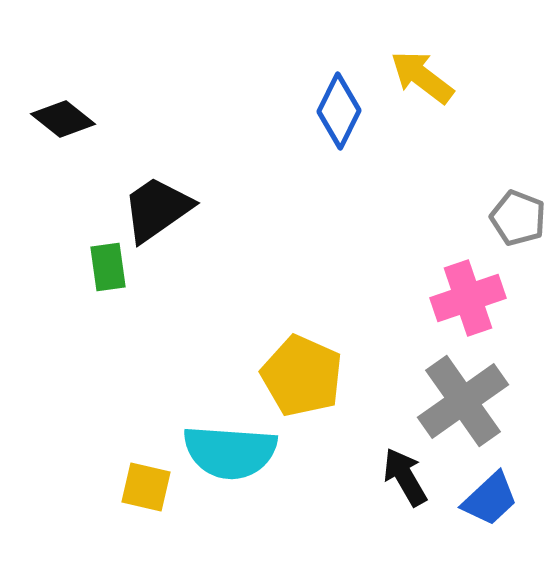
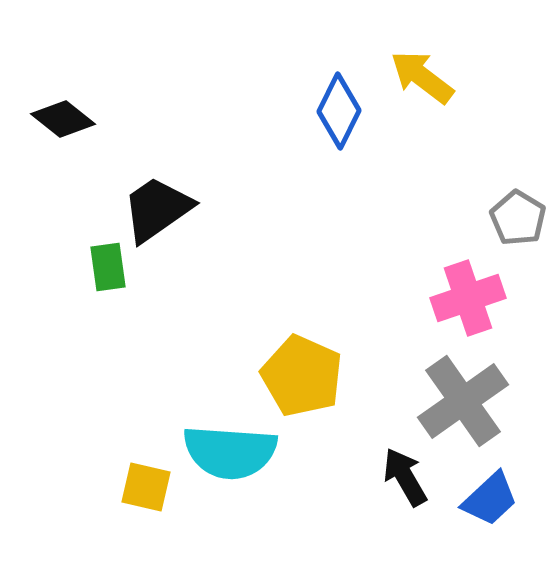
gray pentagon: rotated 10 degrees clockwise
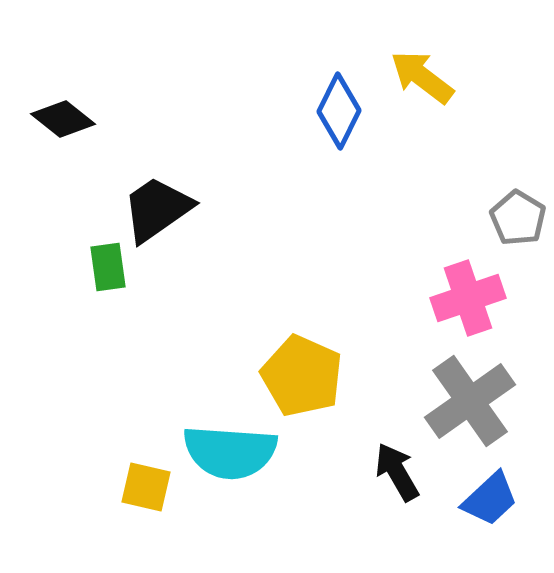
gray cross: moved 7 px right
black arrow: moved 8 px left, 5 px up
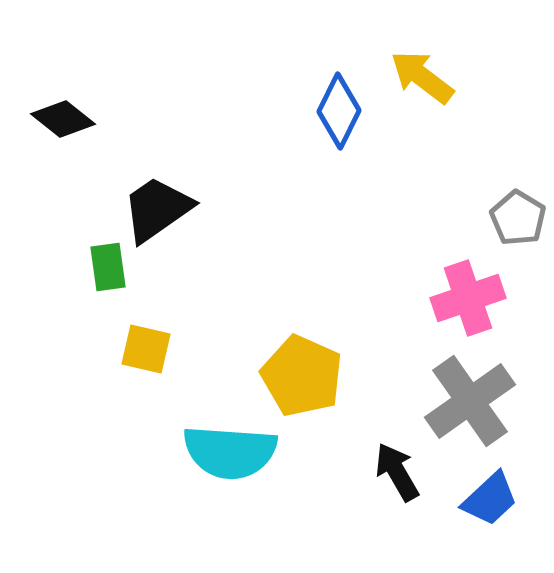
yellow square: moved 138 px up
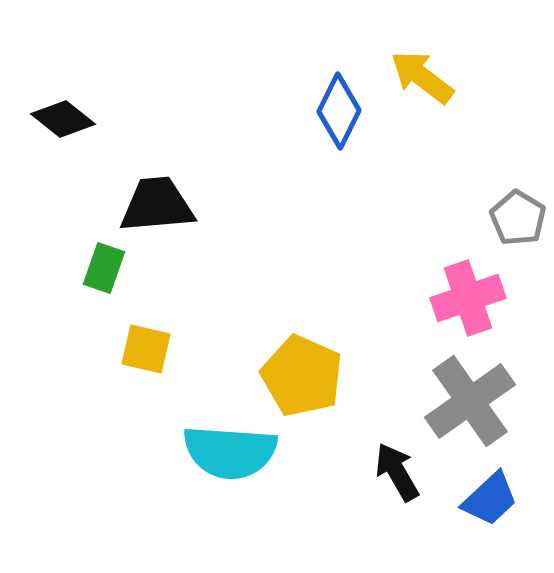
black trapezoid: moved 4 px up; rotated 30 degrees clockwise
green rectangle: moved 4 px left, 1 px down; rotated 27 degrees clockwise
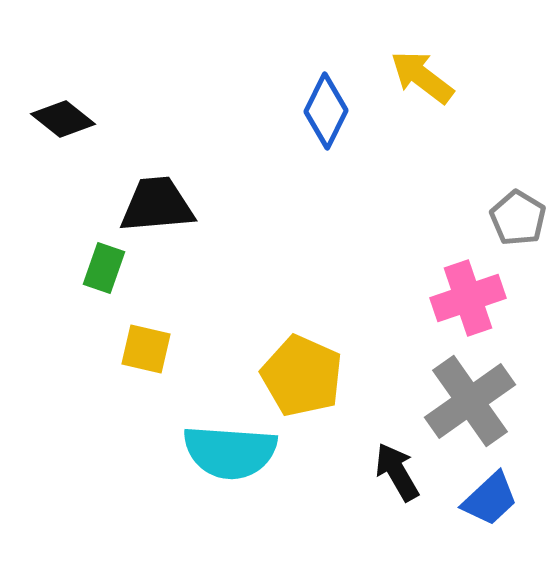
blue diamond: moved 13 px left
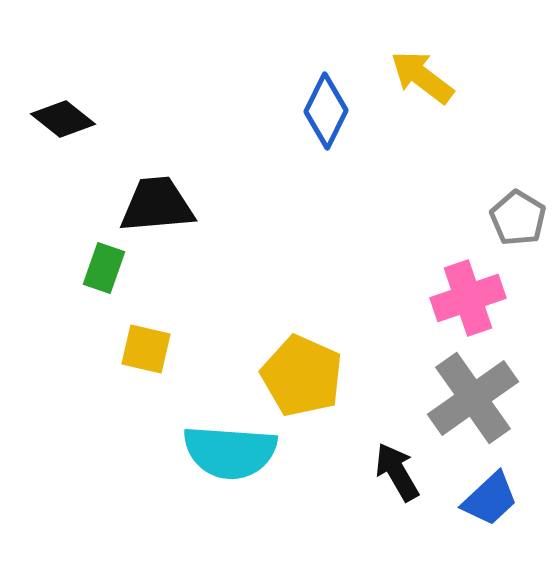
gray cross: moved 3 px right, 3 px up
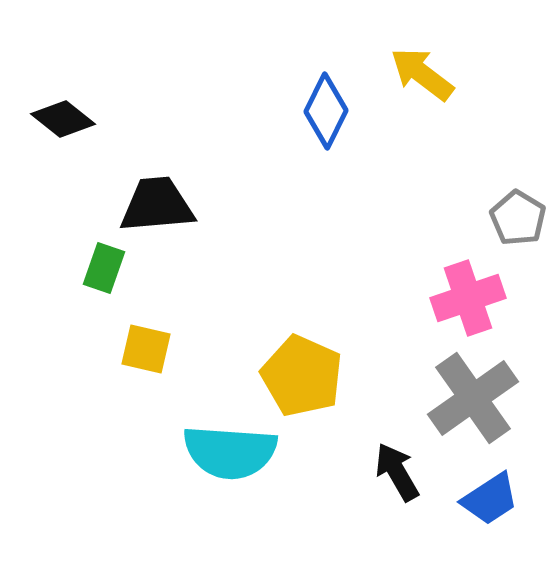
yellow arrow: moved 3 px up
blue trapezoid: rotated 10 degrees clockwise
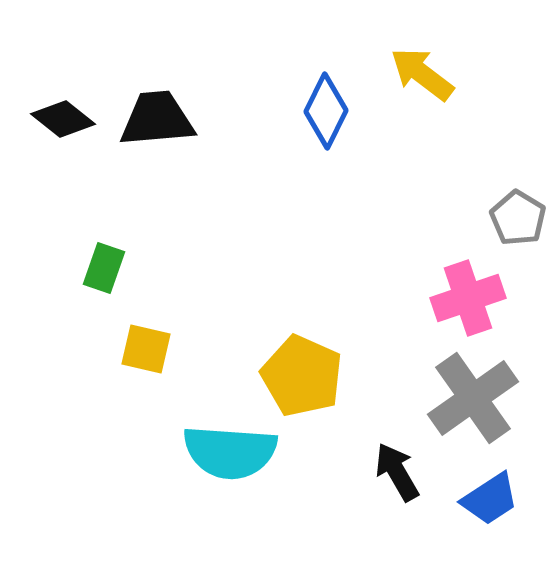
black trapezoid: moved 86 px up
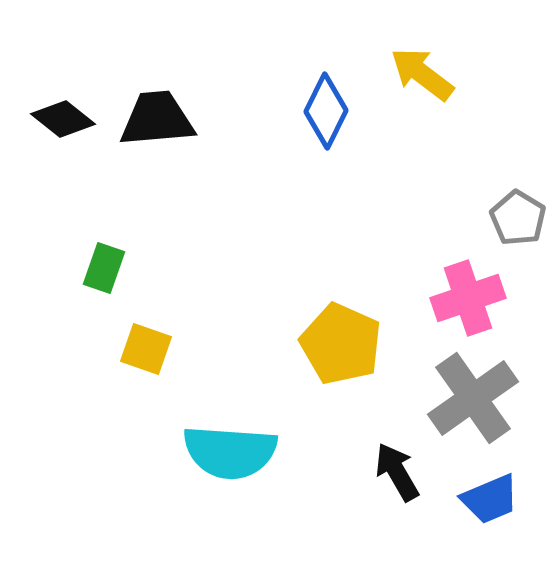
yellow square: rotated 6 degrees clockwise
yellow pentagon: moved 39 px right, 32 px up
blue trapezoid: rotated 10 degrees clockwise
